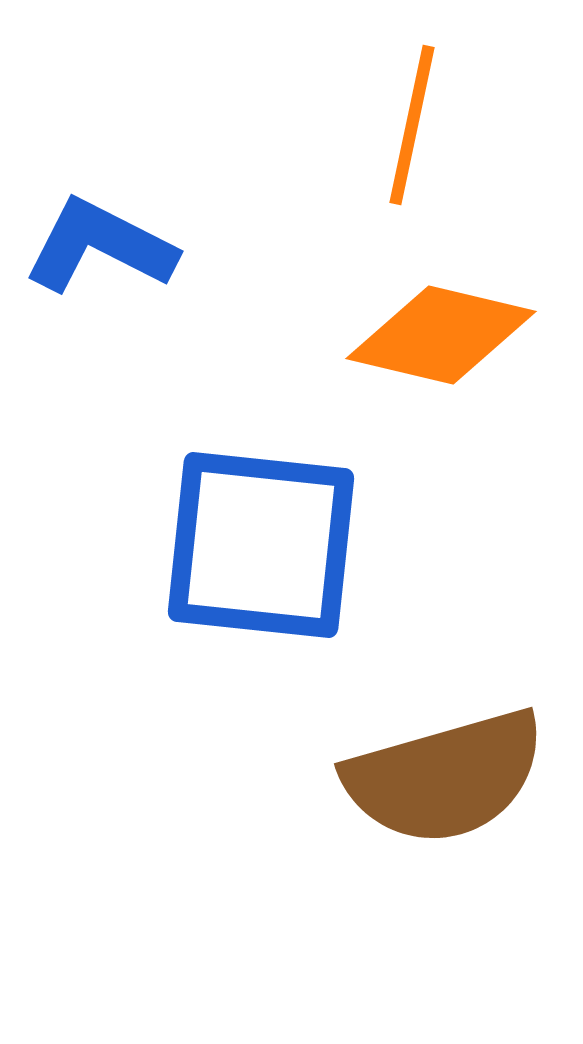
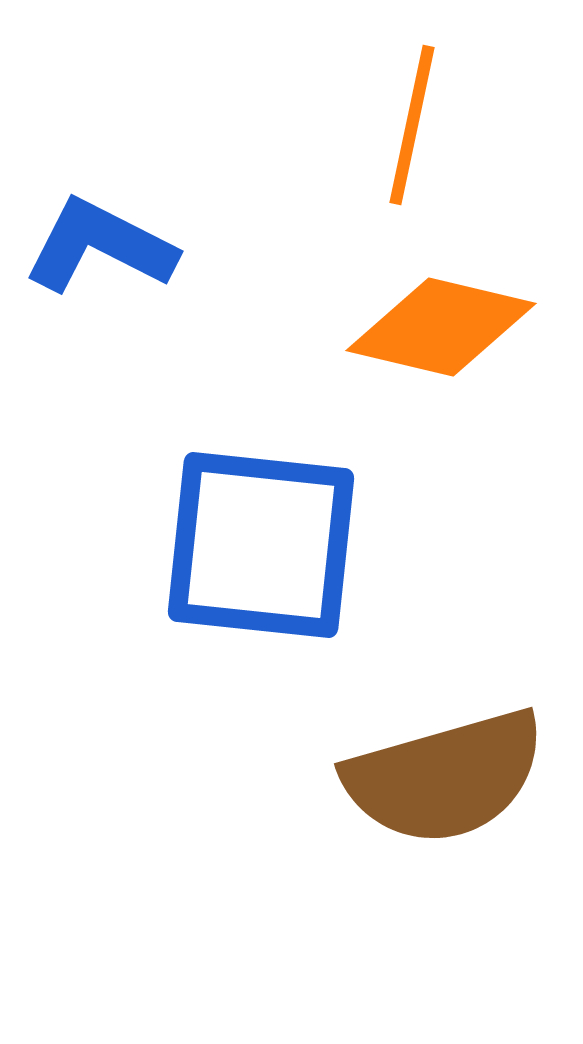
orange diamond: moved 8 px up
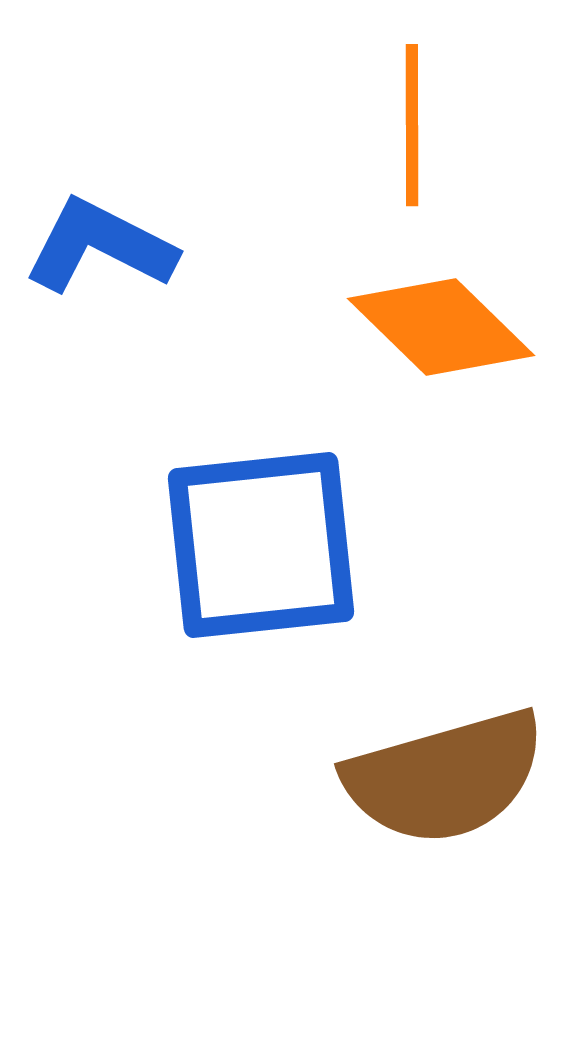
orange line: rotated 12 degrees counterclockwise
orange diamond: rotated 31 degrees clockwise
blue square: rotated 12 degrees counterclockwise
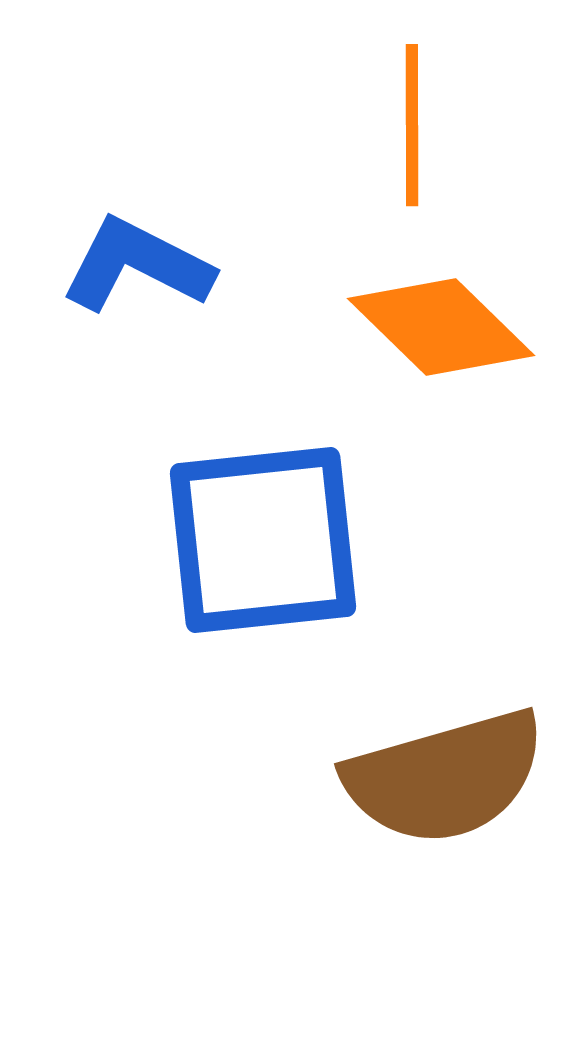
blue L-shape: moved 37 px right, 19 px down
blue square: moved 2 px right, 5 px up
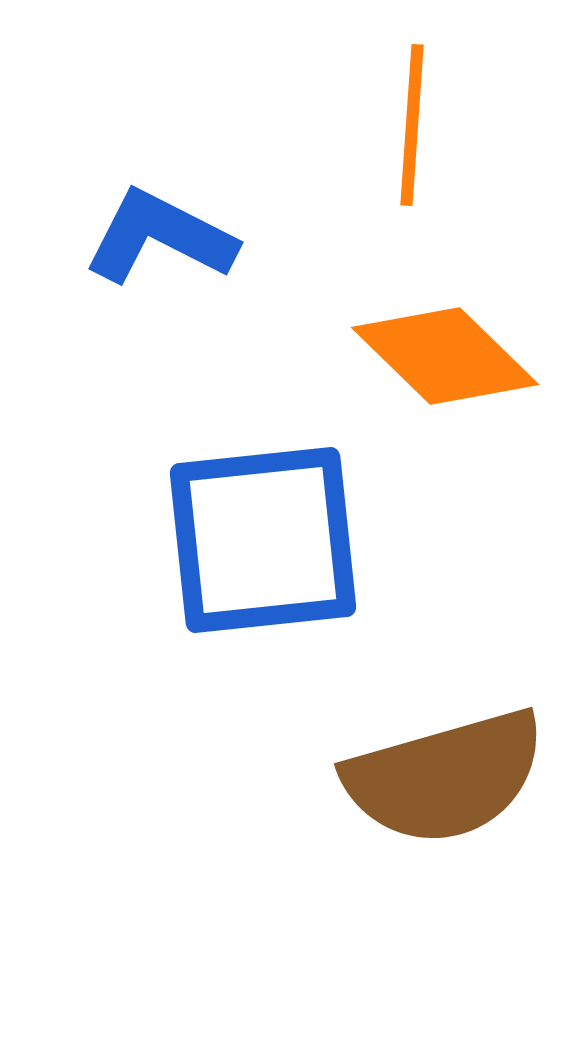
orange line: rotated 4 degrees clockwise
blue L-shape: moved 23 px right, 28 px up
orange diamond: moved 4 px right, 29 px down
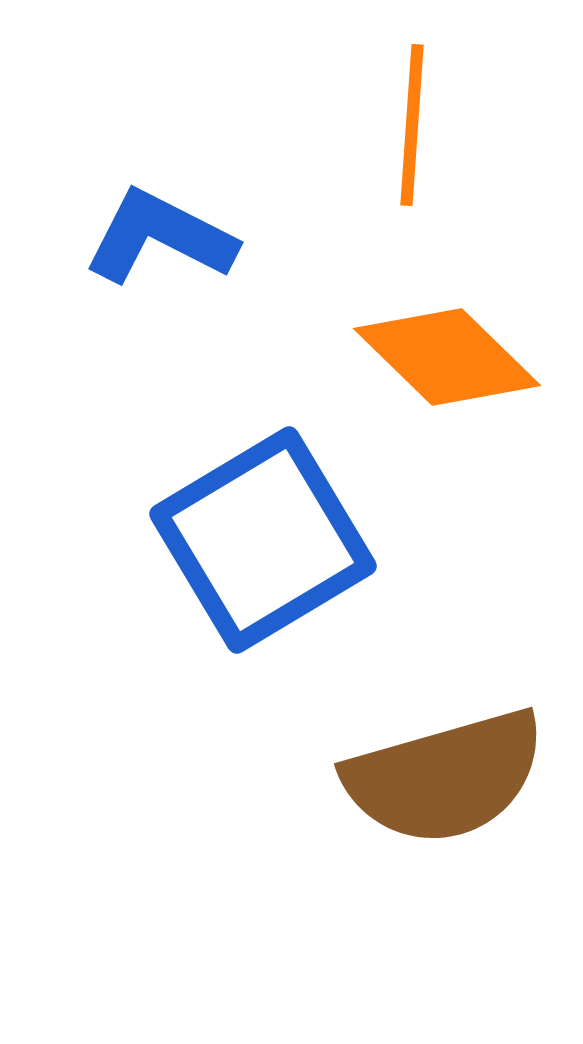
orange diamond: moved 2 px right, 1 px down
blue square: rotated 25 degrees counterclockwise
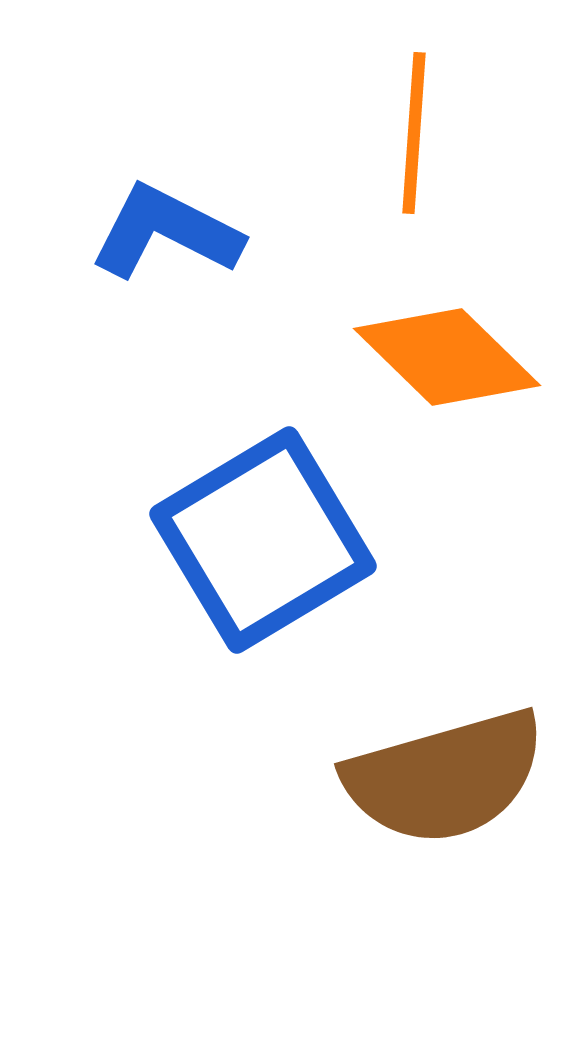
orange line: moved 2 px right, 8 px down
blue L-shape: moved 6 px right, 5 px up
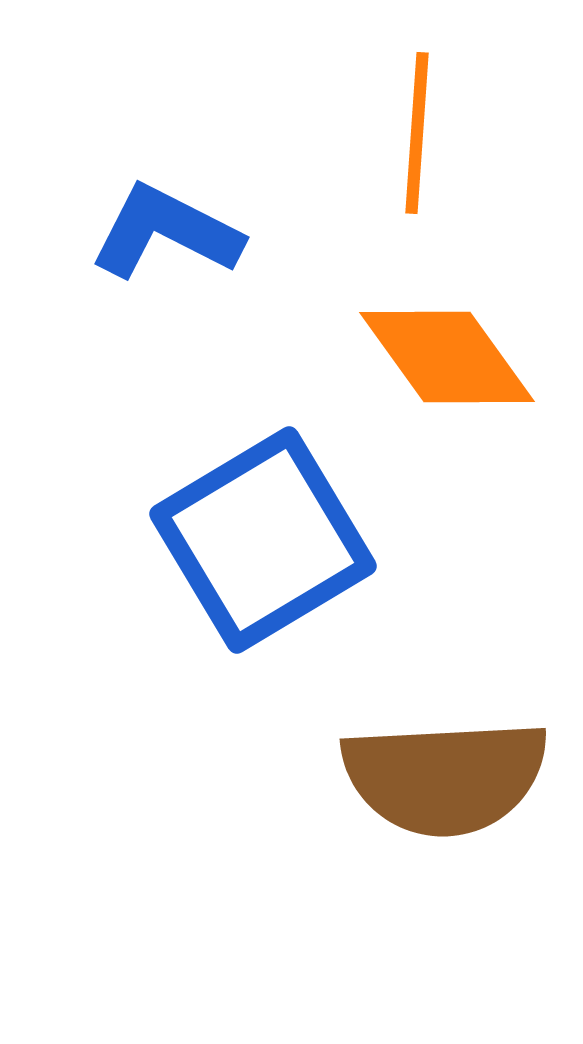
orange line: moved 3 px right
orange diamond: rotated 10 degrees clockwise
brown semicircle: rotated 13 degrees clockwise
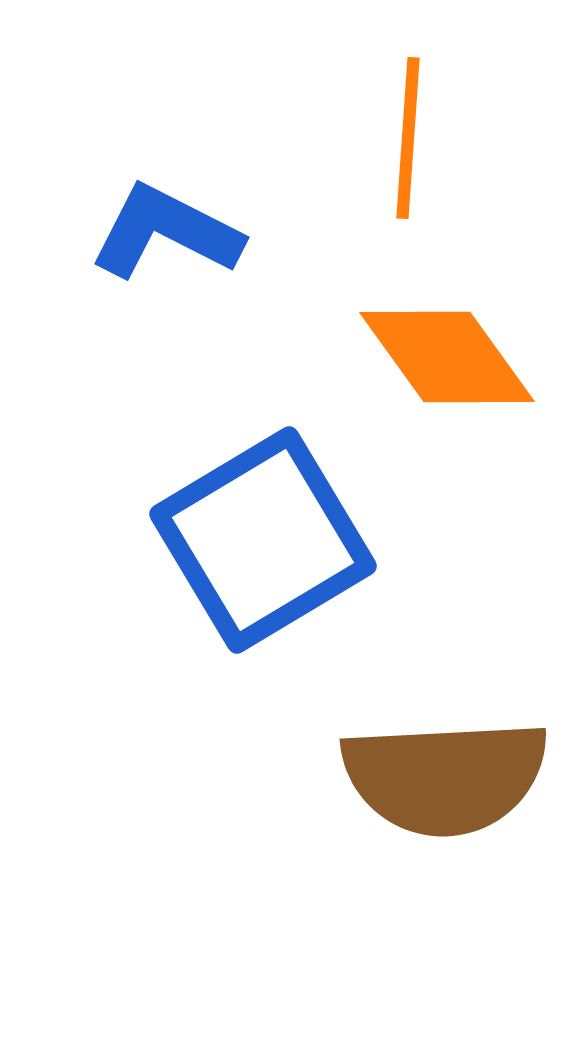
orange line: moved 9 px left, 5 px down
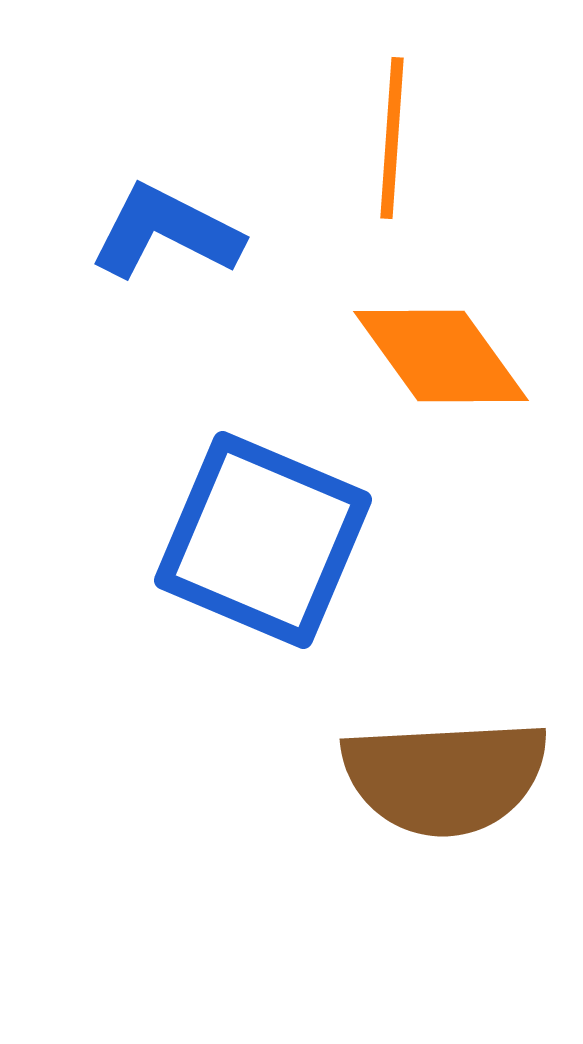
orange line: moved 16 px left
orange diamond: moved 6 px left, 1 px up
blue square: rotated 36 degrees counterclockwise
